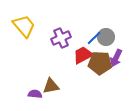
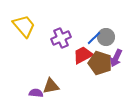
brown pentagon: rotated 15 degrees clockwise
purple semicircle: moved 1 px right, 1 px up
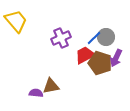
yellow trapezoid: moved 8 px left, 5 px up
red trapezoid: moved 2 px right
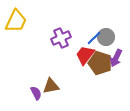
yellow trapezoid: rotated 65 degrees clockwise
red trapezoid: rotated 25 degrees counterclockwise
purple semicircle: rotated 56 degrees clockwise
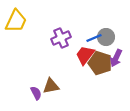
blue line: rotated 21 degrees clockwise
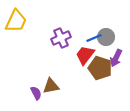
brown pentagon: moved 5 px down
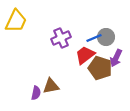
red trapezoid: rotated 15 degrees clockwise
purple semicircle: rotated 40 degrees clockwise
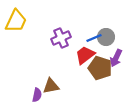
purple semicircle: moved 1 px right, 2 px down
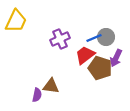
purple cross: moved 1 px left, 1 px down
brown triangle: rotated 18 degrees clockwise
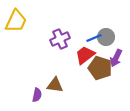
brown triangle: moved 4 px right, 1 px up
